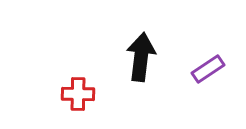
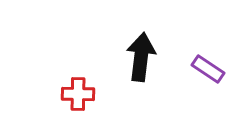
purple rectangle: rotated 68 degrees clockwise
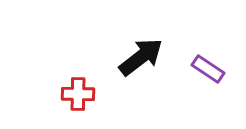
black arrow: rotated 45 degrees clockwise
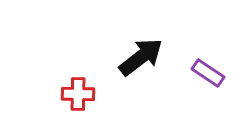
purple rectangle: moved 4 px down
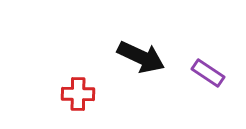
black arrow: rotated 63 degrees clockwise
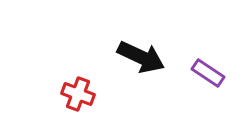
red cross: rotated 20 degrees clockwise
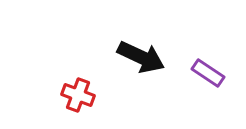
red cross: moved 1 px down
